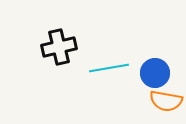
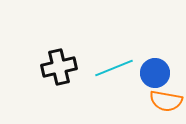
black cross: moved 20 px down
cyan line: moved 5 px right; rotated 12 degrees counterclockwise
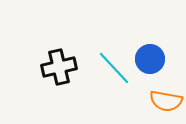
cyan line: rotated 69 degrees clockwise
blue circle: moved 5 px left, 14 px up
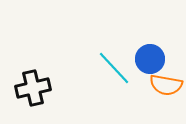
black cross: moved 26 px left, 21 px down
orange semicircle: moved 16 px up
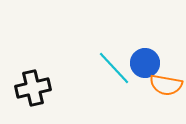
blue circle: moved 5 px left, 4 px down
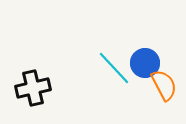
orange semicircle: moved 2 px left; rotated 128 degrees counterclockwise
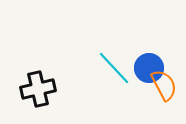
blue circle: moved 4 px right, 5 px down
black cross: moved 5 px right, 1 px down
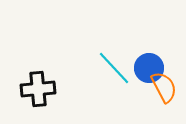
orange semicircle: moved 2 px down
black cross: rotated 8 degrees clockwise
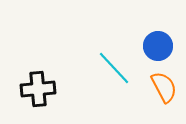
blue circle: moved 9 px right, 22 px up
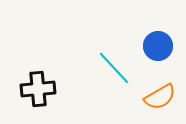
orange semicircle: moved 4 px left, 10 px down; rotated 88 degrees clockwise
